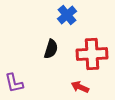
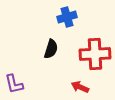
blue cross: moved 2 px down; rotated 24 degrees clockwise
red cross: moved 3 px right
purple L-shape: moved 1 px down
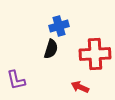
blue cross: moved 8 px left, 9 px down
purple L-shape: moved 2 px right, 4 px up
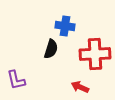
blue cross: moved 6 px right; rotated 24 degrees clockwise
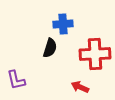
blue cross: moved 2 px left, 2 px up; rotated 12 degrees counterclockwise
black semicircle: moved 1 px left, 1 px up
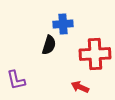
black semicircle: moved 1 px left, 3 px up
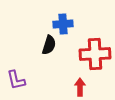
red arrow: rotated 66 degrees clockwise
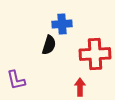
blue cross: moved 1 px left
